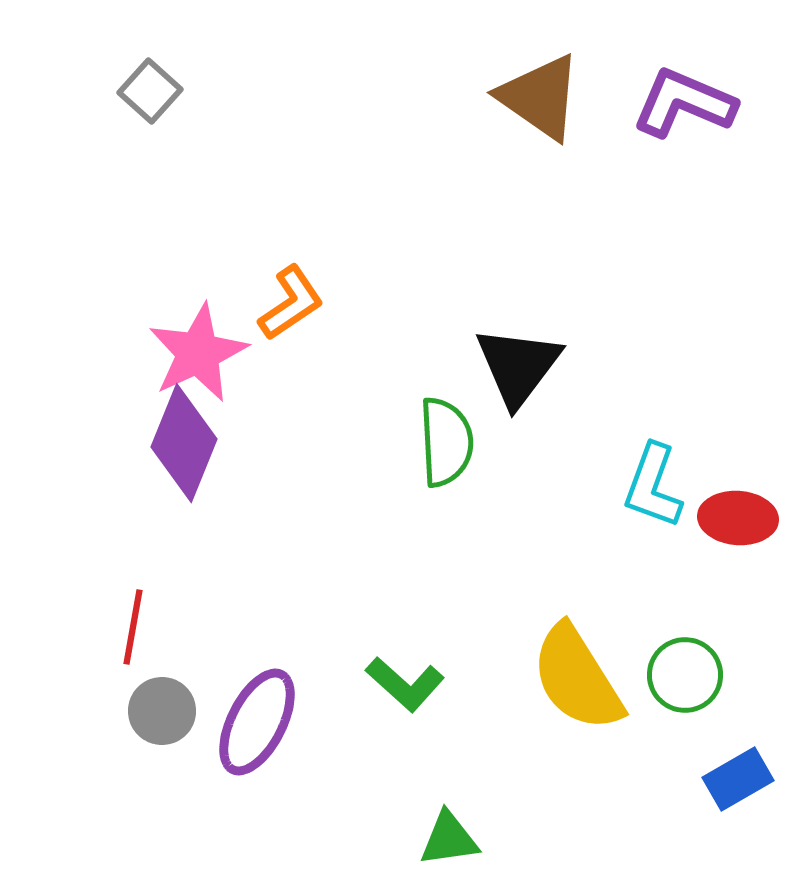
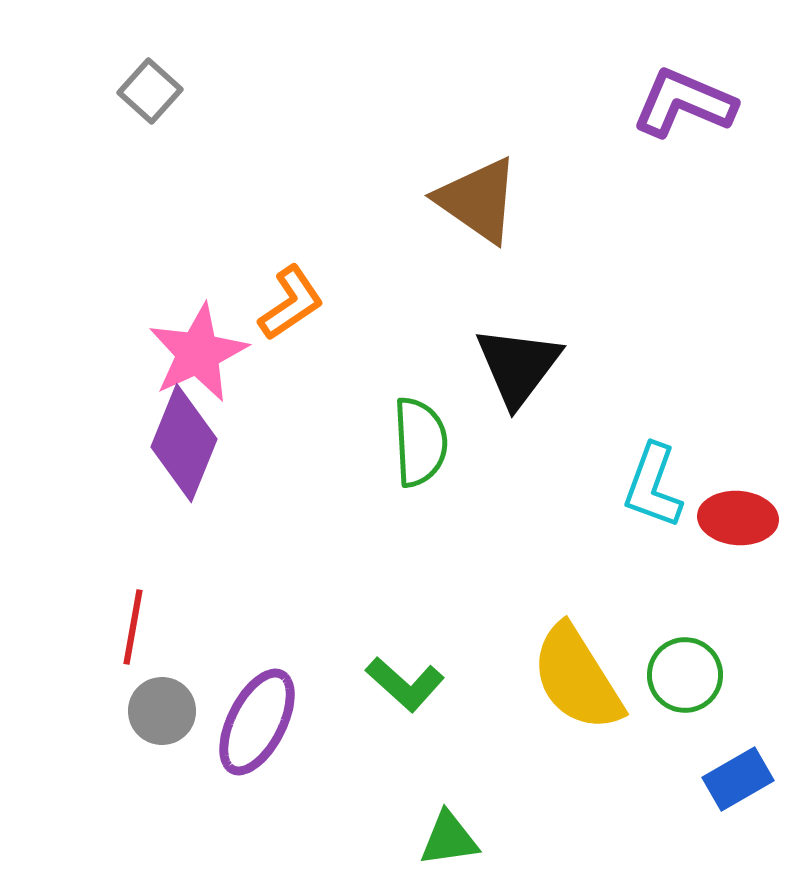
brown triangle: moved 62 px left, 103 px down
green semicircle: moved 26 px left
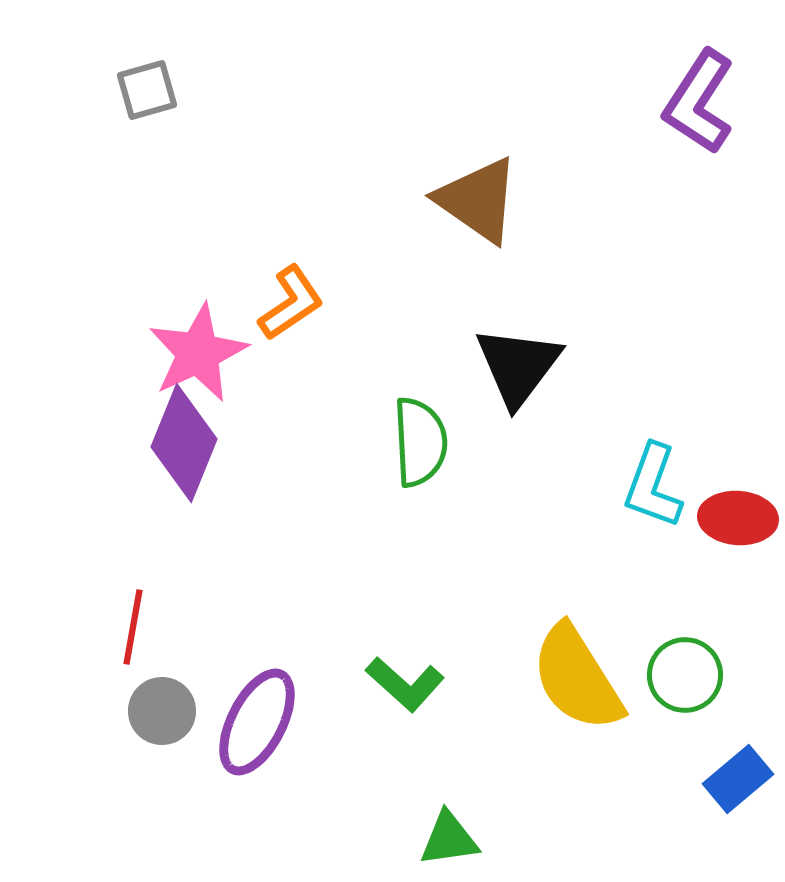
gray square: moved 3 px left, 1 px up; rotated 32 degrees clockwise
purple L-shape: moved 15 px right, 1 px up; rotated 80 degrees counterclockwise
blue rectangle: rotated 10 degrees counterclockwise
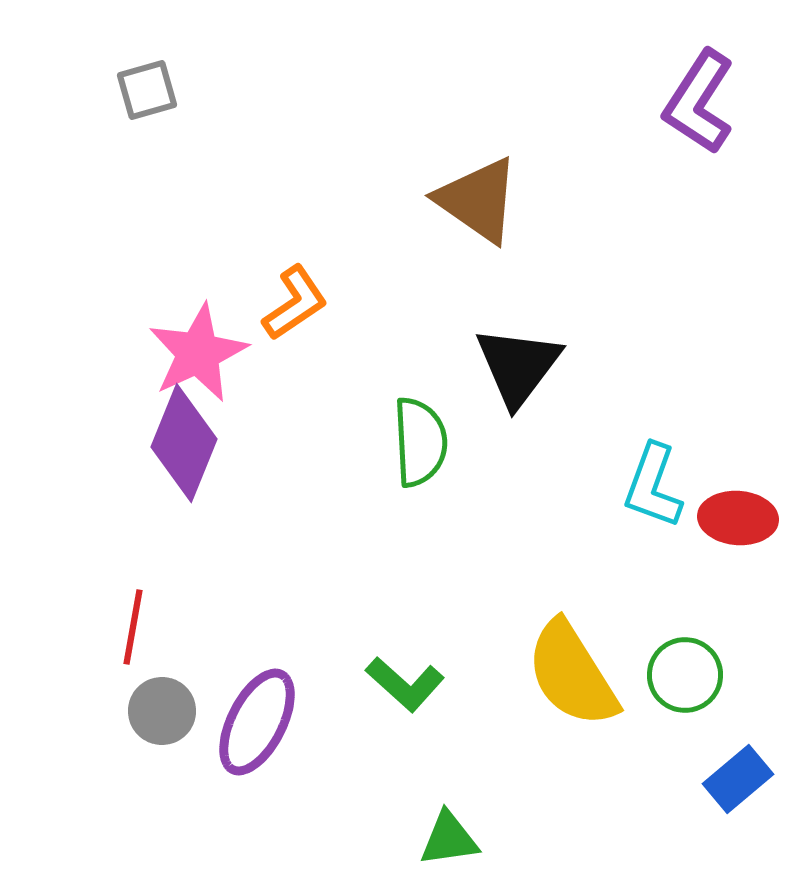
orange L-shape: moved 4 px right
yellow semicircle: moved 5 px left, 4 px up
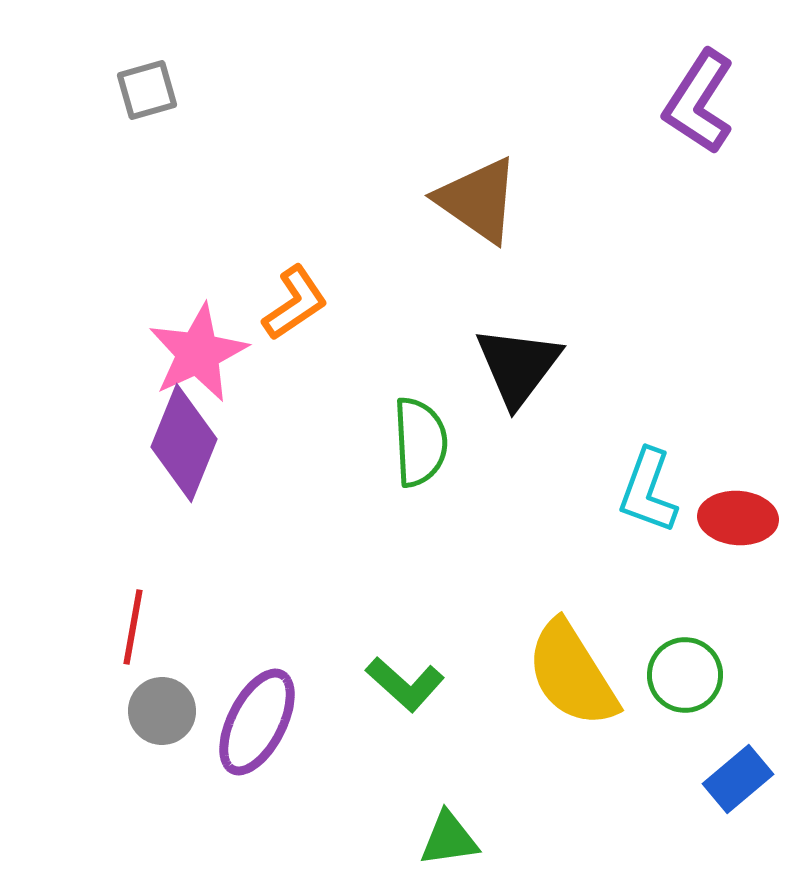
cyan L-shape: moved 5 px left, 5 px down
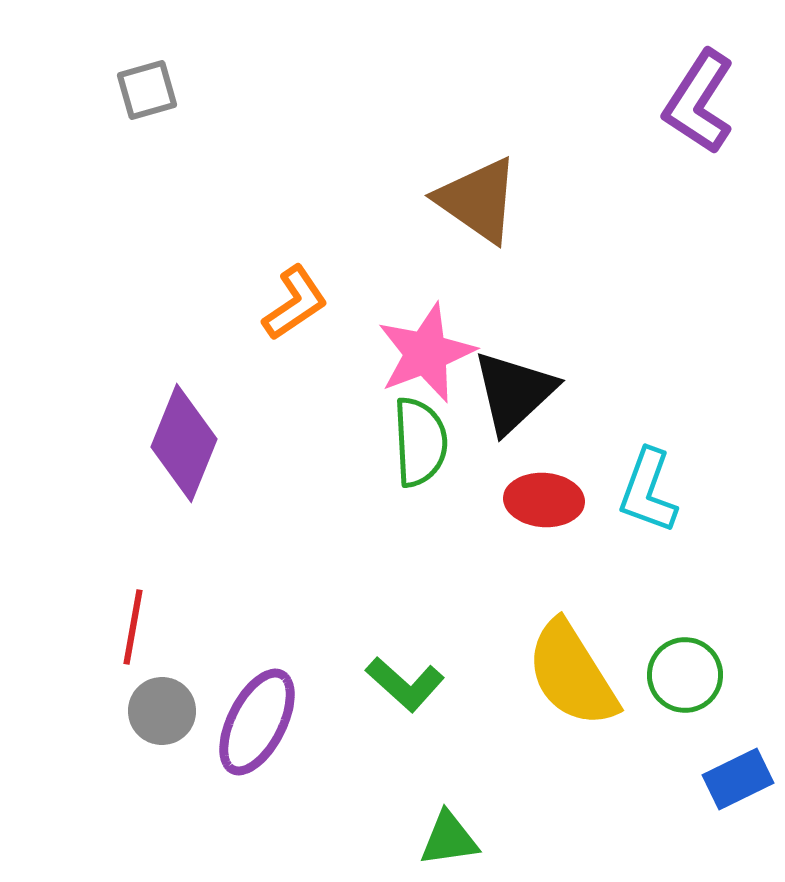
pink star: moved 228 px right; rotated 4 degrees clockwise
black triangle: moved 4 px left, 26 px down; rotated 10 degrees clockwise
red ellipse: moved 194 px left, 18 px up
blue rectangle: rotated 14 degrees clockwise
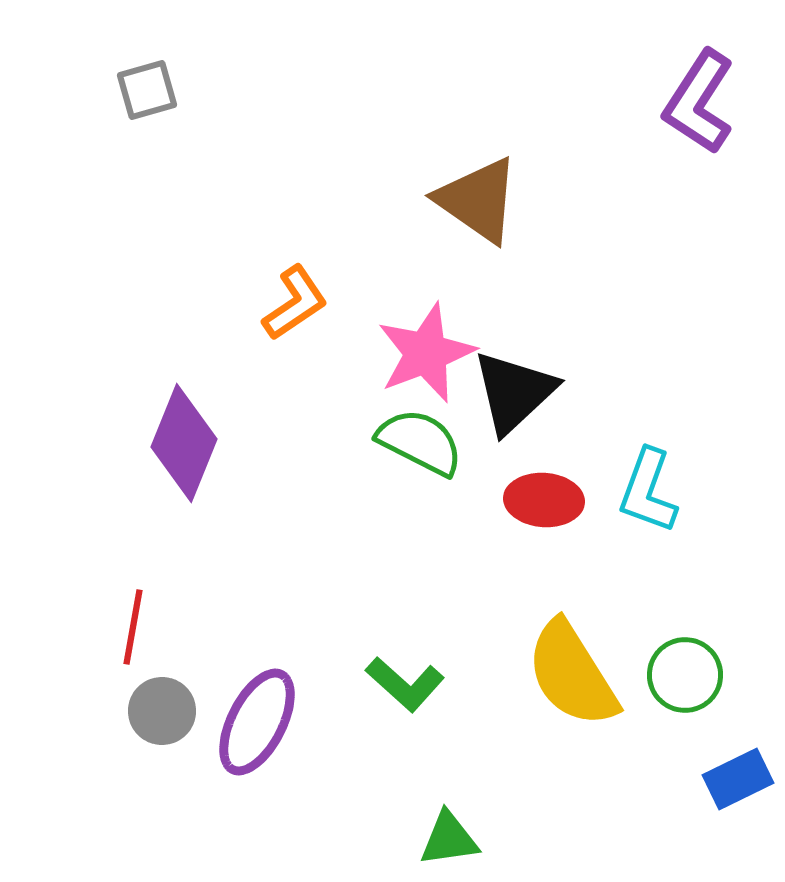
green semicircle: rotated 60 degrees counterclockwise
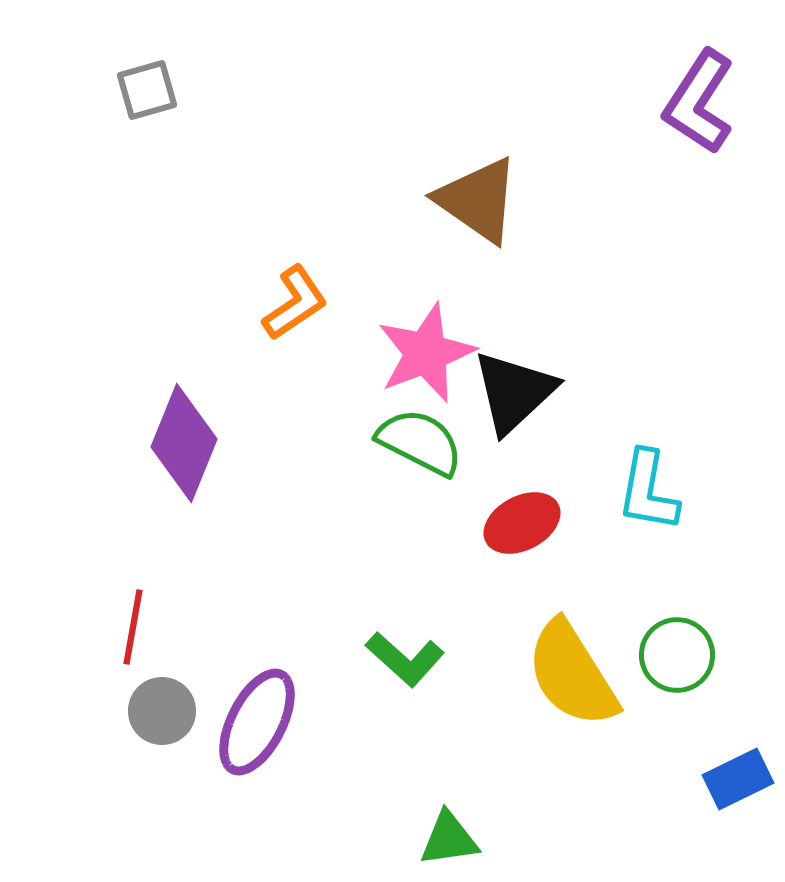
cyan L-shape: rotated 10 degrees counterclockwise
red ellipse: moved 22 px left, 23 px down; rotated 32 degrees counterclockwise
green circle: moved 8 px left, 20 px up
green L-shape: moved 25 px up
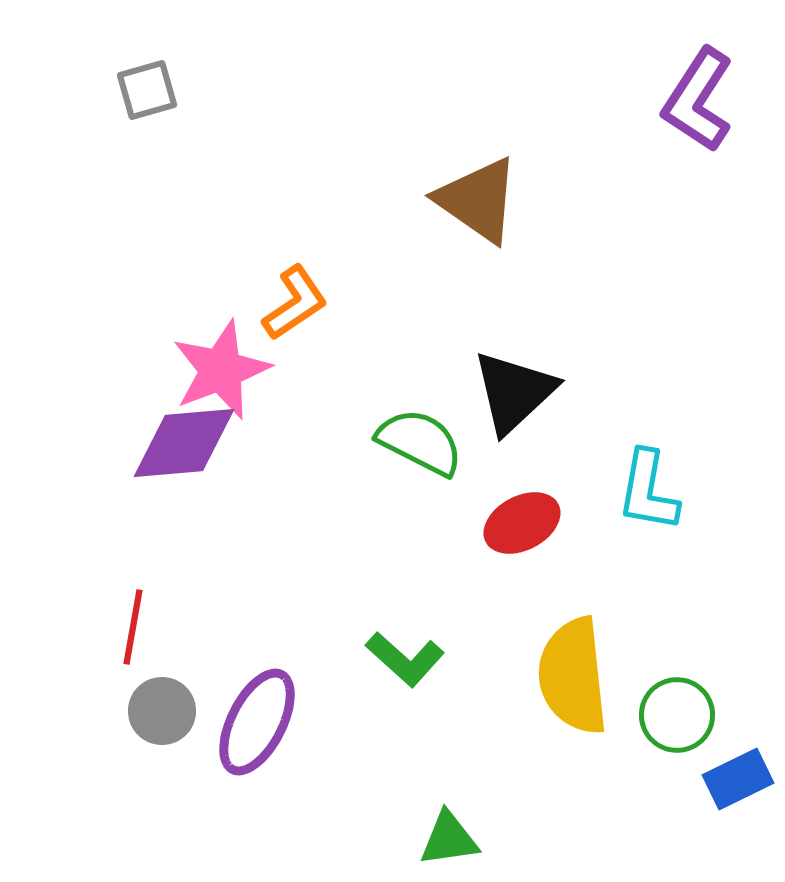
purple L-shape: moved 1 px left, 2 px up
pink star: moved 205 px left, 17 px down
purple diamond: rotated 63 degrees clockwise
green circle: moved 60 px down
yellow semicircle: moved 1 px right, 2 px down; rotated 26 degrees clockwise
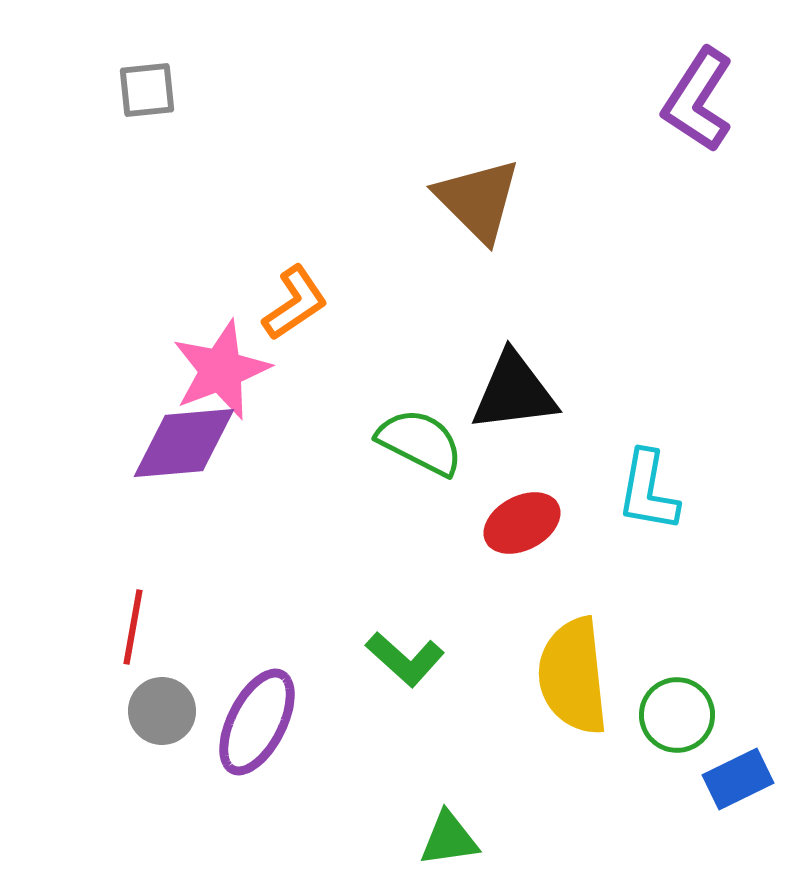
gray square: rotated 10 degrees clockwise
brown triangle: rotated 10 degrees clockwise
black triangle: rotated 36 degrees clockwise
